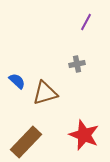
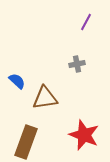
brown triangle: moved 5 px down; rotated 8 degrees clockwise
brown rectangle: rotated 24 degrees counterclockwise
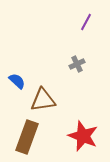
gray cross: rotated 14 degrees counterclockwise
brown triangle: moved 2 px left, 2 px down
red star: moved 1 px left, 1 px down
brown rectangle: moved 1 px right, 5 px up
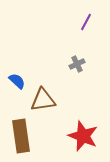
brown rectangle: moved 6 px left, 1 px up; rotated 28 degrees counterclockwise
